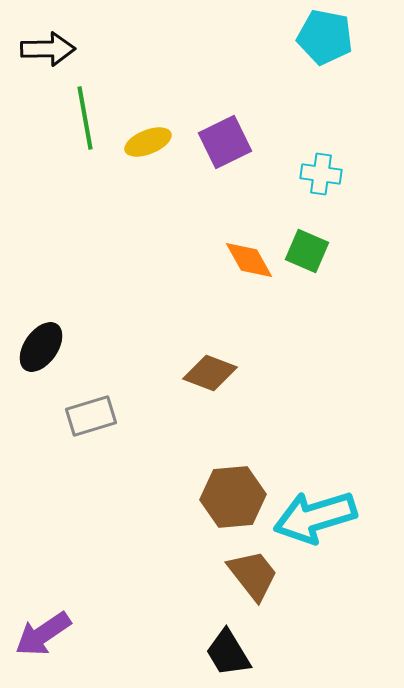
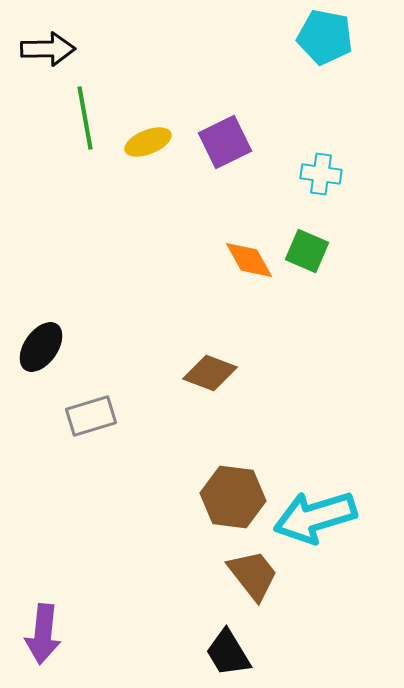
brown hexagon: rotated 12 degrees clockwise
purple arrow: rotated 50 degrees counterclockwise
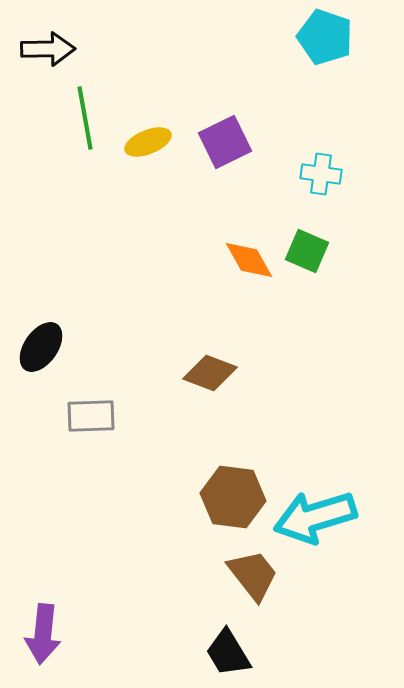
cyan pentagon: rotated 8 degrees clockwise
gray rectangle: rotated 15 degrees clockwise
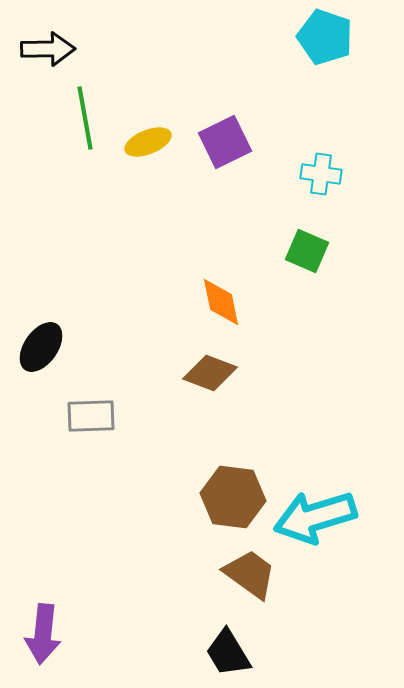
orange diamond: moved 28 px left, 42 px down; rotated 18 degrees clockwise
brown trapezoid: moved 3 px left, 1 px up; rotated 16 degrees counterclockwise
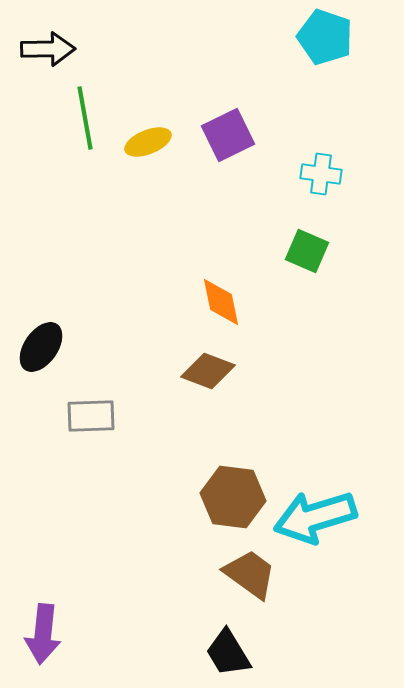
purple square: moved 3 px right, 7 px up
brown diamond: moved 2 px left, 2 px up
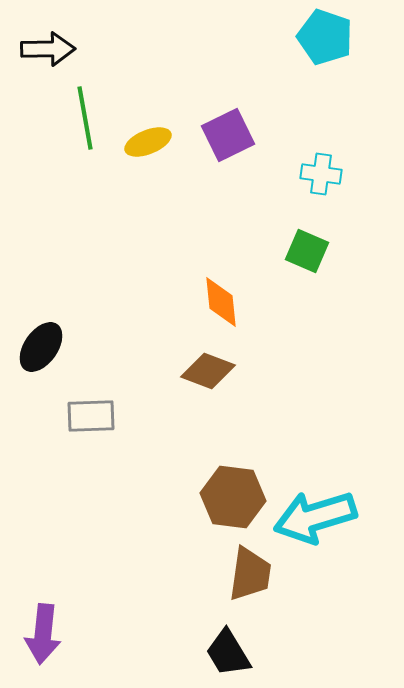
orange diamond: rotated 6 degrees clockwise
brown trapezoid: rotated 62 degrees clockwise
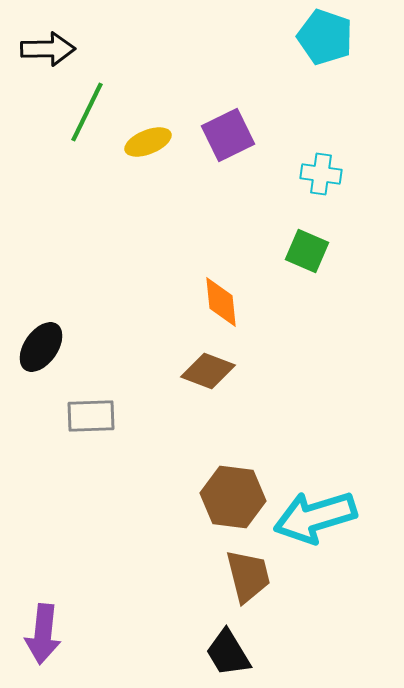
green line: moved 2 px right, 6 px up; rotated 36 degrees clockwise
brown trapezoid: moved 2 px left, 2 px down; rotated 22 degrees counterclockwise
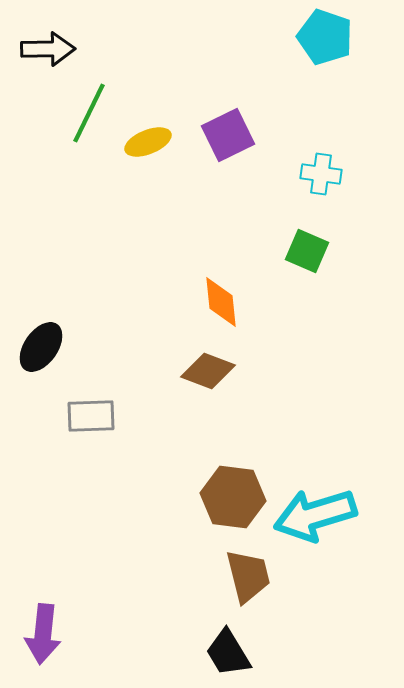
green line: moved 2 px right, 1 px down
cyan arrow: moved 2 px up
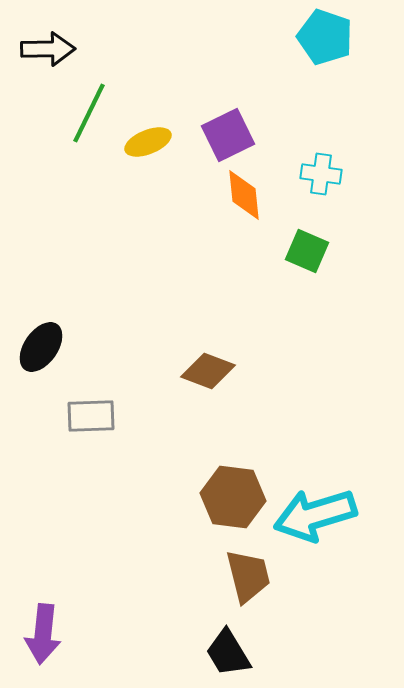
orange diamond: moved 23 px right, 107 px up
